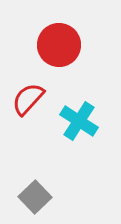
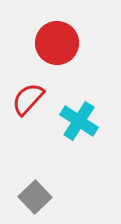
red circle: moved 2 px left, 2 px up
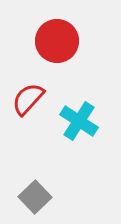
red circle: moved 2 px up
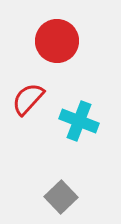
cyan cross: rotated 12 degrees counterclockwise
gray square: moved 26 px right
